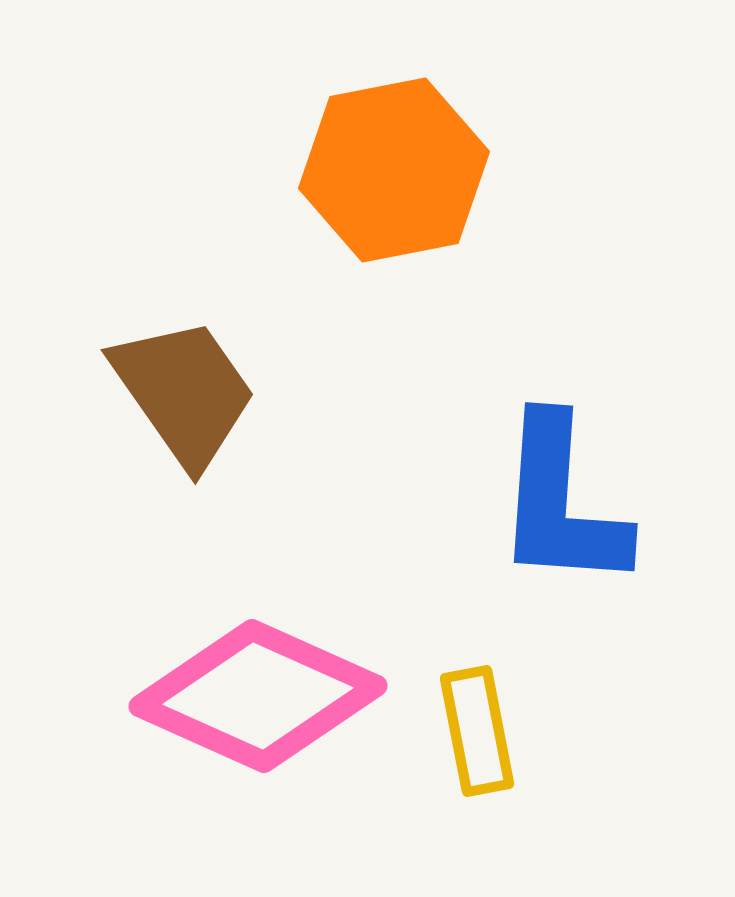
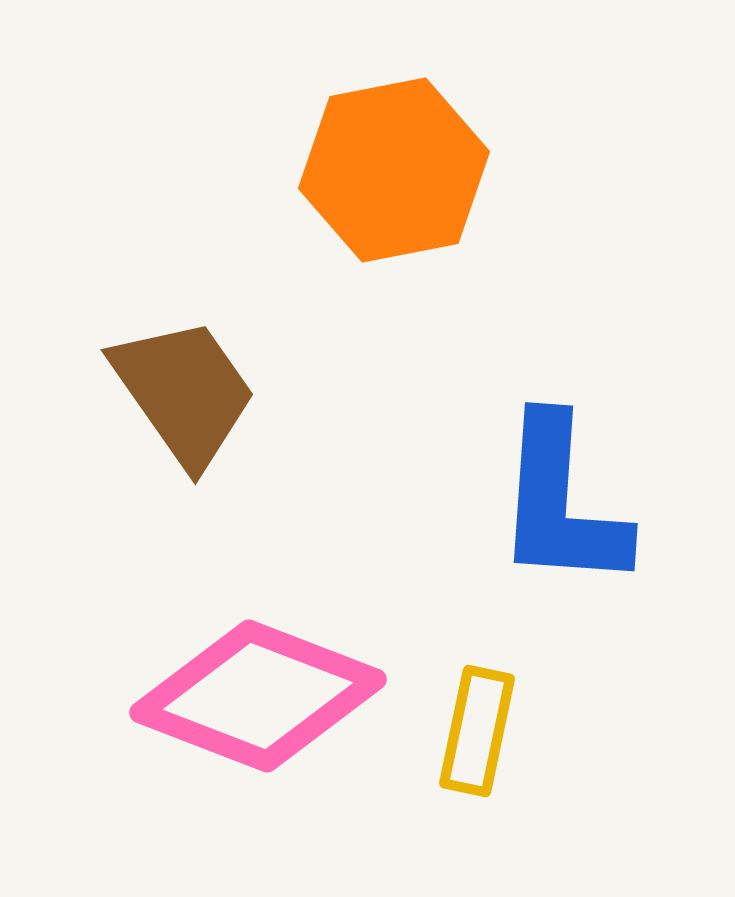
pink diamond: rotated 3 degrees counterclockwise
yellow rectangle: rotated 23 degrees clockwise
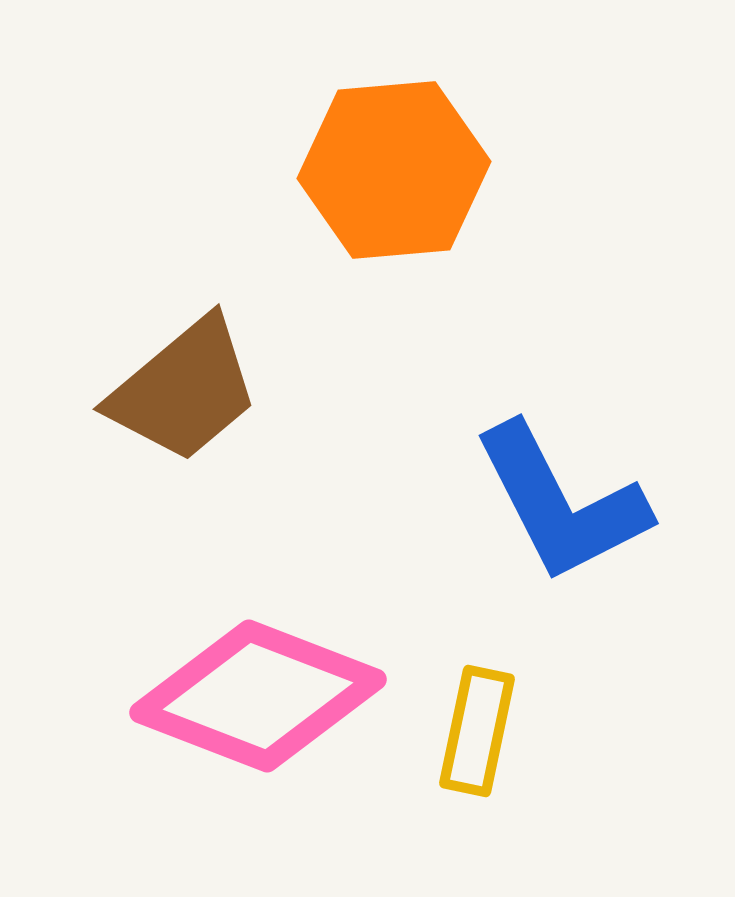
orange hexagon: rotated 6 degrees clockwise
brown trapezoid: moved 2 px up; rotated 85 degrees clockwise
blue L-shape: rotated 31 degrees counterclockwise
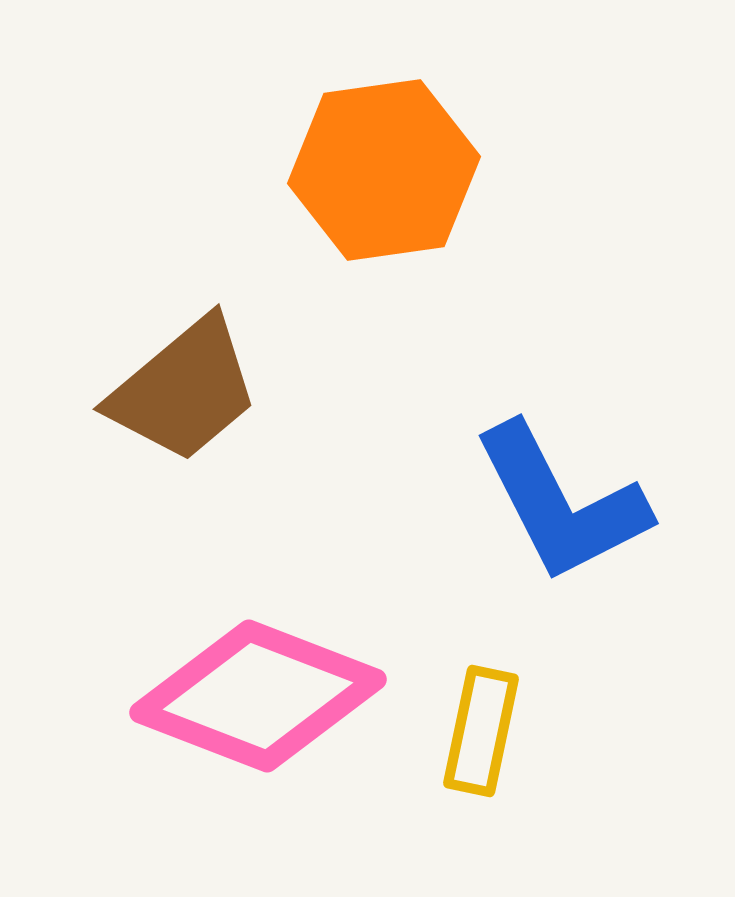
orange hexagon: moved 10 px left; rotated 3 degrees counterclockwise
yellow rectangle: moved 4 px right
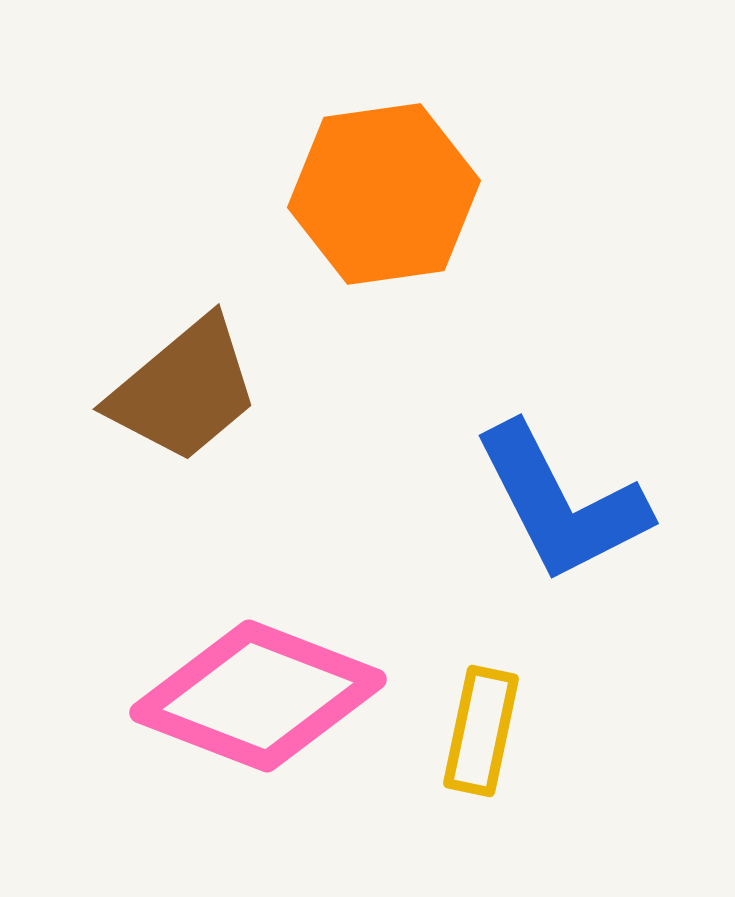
orange hexagon: moved 24 px down
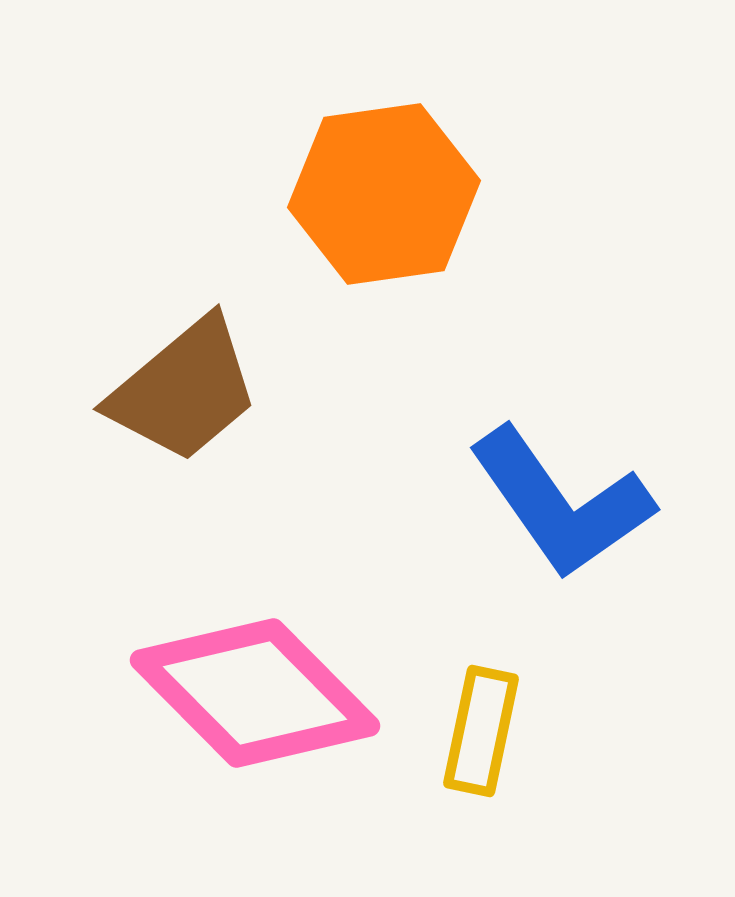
blue L-shape: rotated 8 degrees counterclockwise
pink diamond: moved 3 px left, 3 px up; rotated 24 degrees clockwise
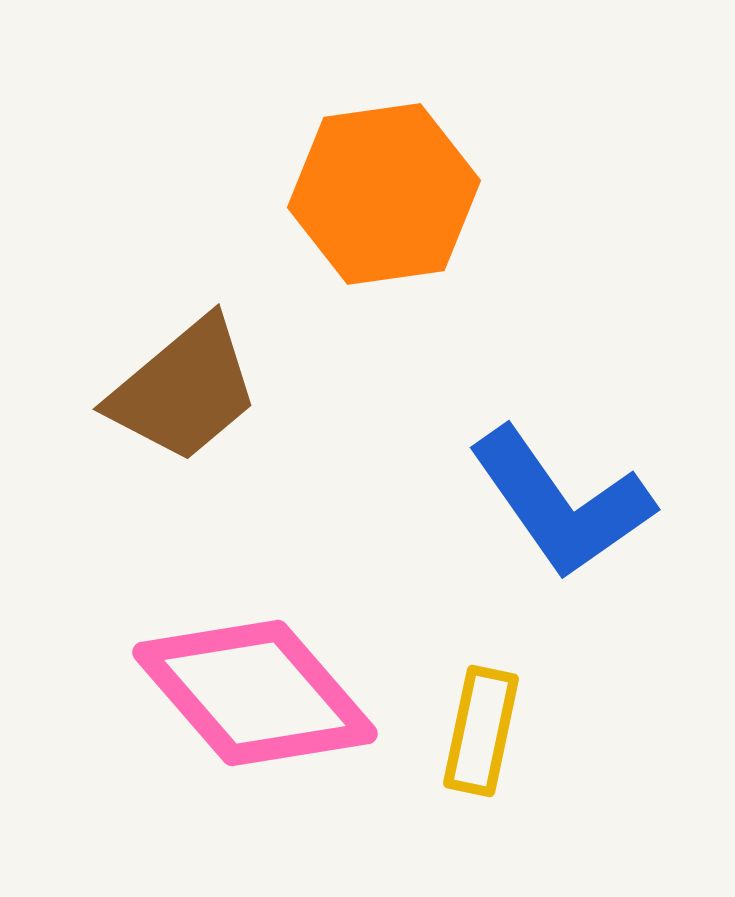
pink diamond: rotated 4 degrees clockwise
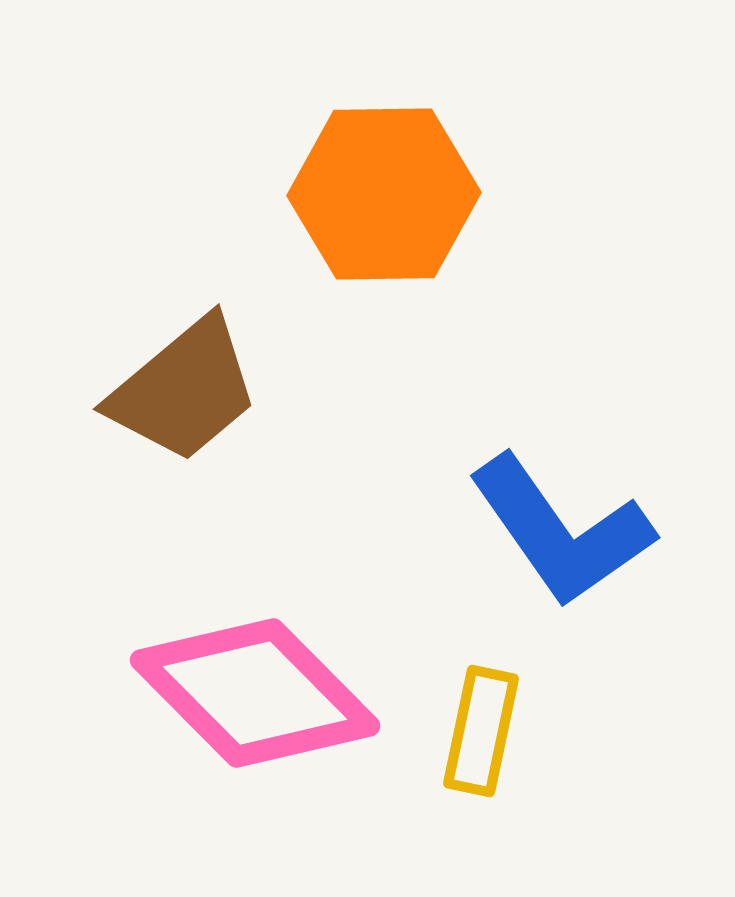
orange hexagon: rotated 7 degrees clockwise
blue L-shape: moved 28 px down
pink diamond: rotated 4 degrees counterclockwise
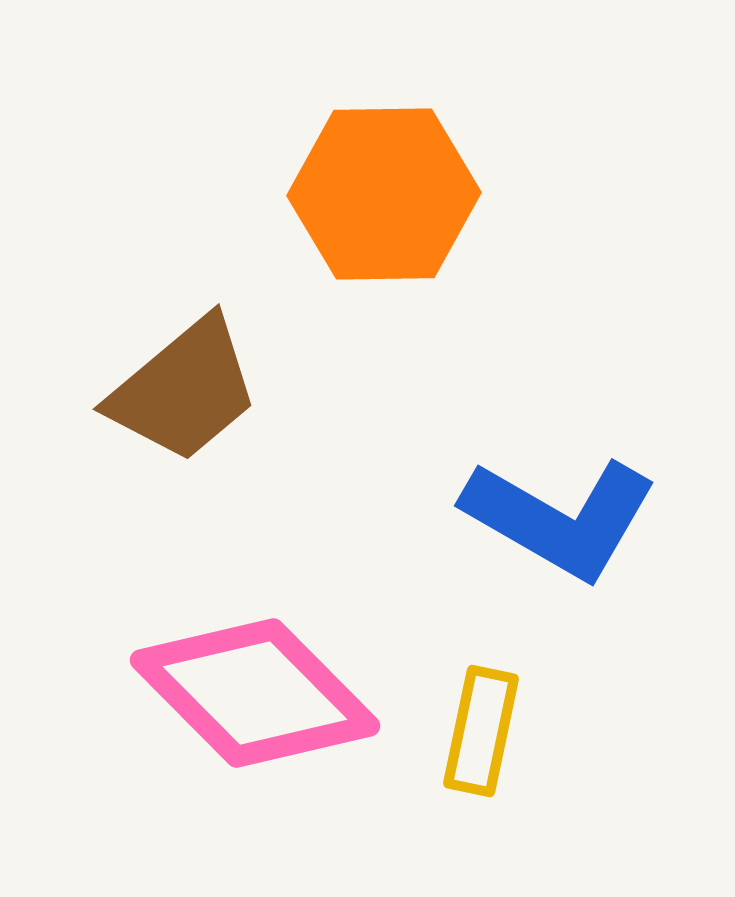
blue L-shape: moved 1 px left, 13 px up; rotated 25 degrees counterclockwise
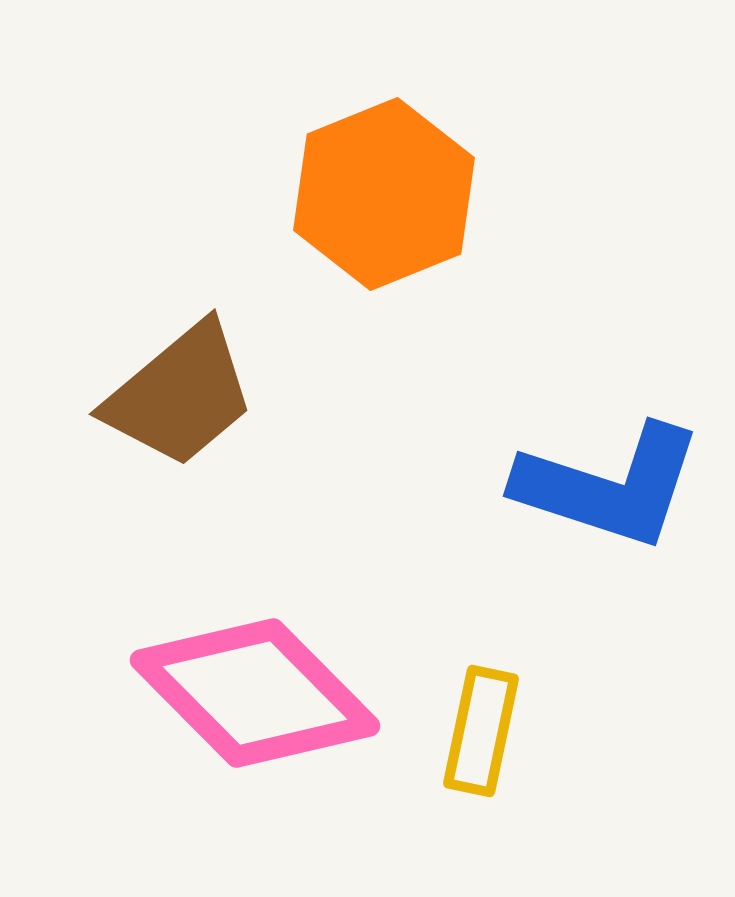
orange hexagon: rotated 21 degrees counterclockwise
brown trapezoid: moved 4 px left, 5 px down
blue L-shape: moved 49 px right, 32 px up; rotated 12 degrees counterclockwise
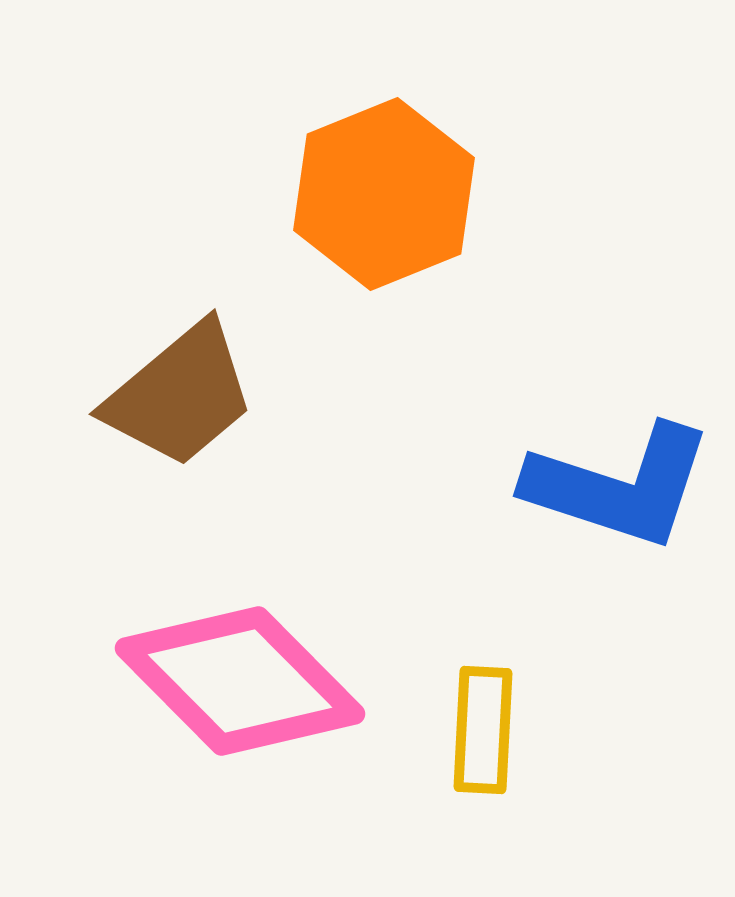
blue L-shape: moved 10 px right
pink diamond: moved 15 px left, 12 px up
yellow rectangle: moved 2 px right, 1 px up; rotated 9 degrees counterclockwise
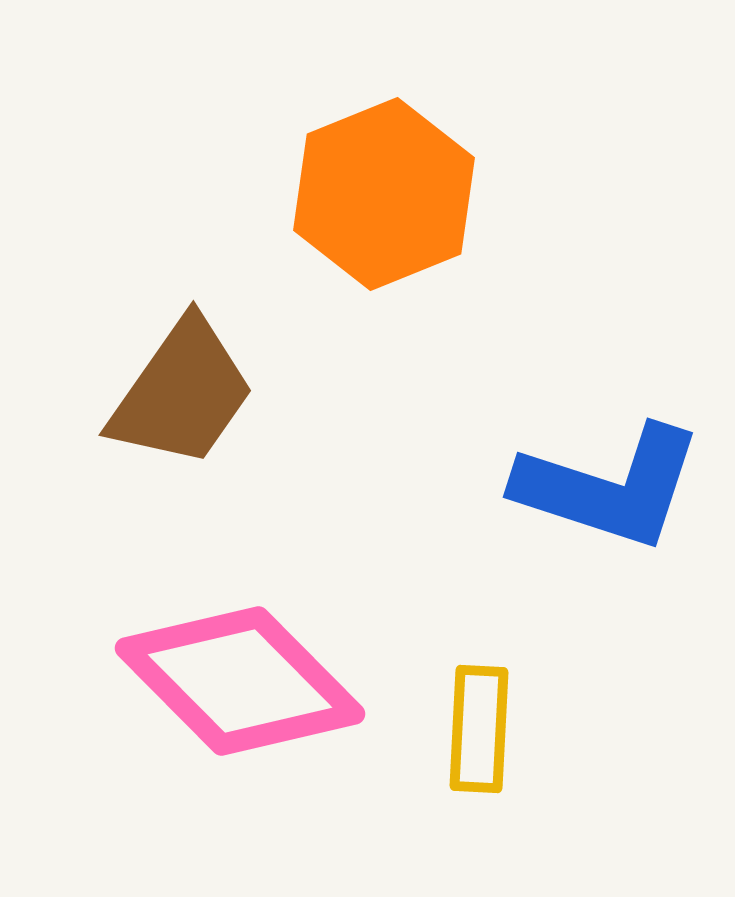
brown trapezoid: moved 2 px right, 2 px up; rotated 15 degrees counterclockwise
blue L-shape: moved 10 px left, 1 px down
yellow rectangle: moved 4 px left, 1 px up
